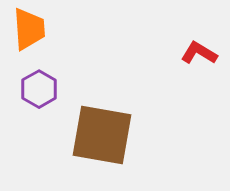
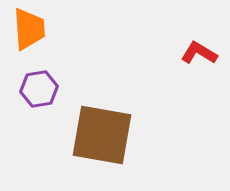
purple hexagon: rotated 21 degrees clockwise
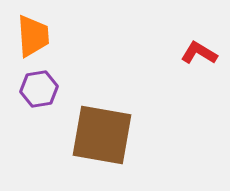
orange trapezoid: moved 4 px right, 7 px down
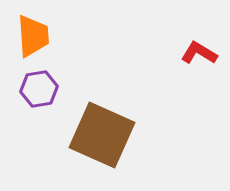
brown square: rotated 14 degrees clockwise
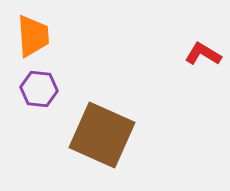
red L-shape: moved 4 px right, 1 px down
purple hexagon: rotated 15 degrees clockwise
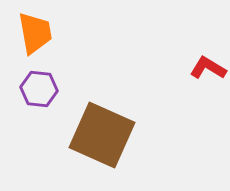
orange trapezoid: moved 2 px right, 3 px up; rotated 6 degrees counterclockwise
red L-shape: moved 5 px right, 14 px down
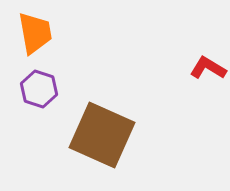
purple hexagon: rotated 12 degrees clockwise
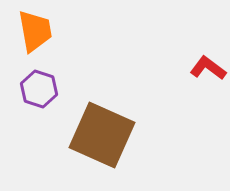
orange trapezoid: moved 2 px up
red L-shape: rotated 6 degrees clockwise
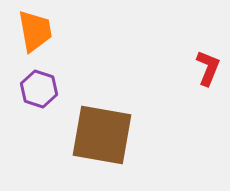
red L-shape: rotated 75 degrees clockwise
brown square: rotated 14 degrees counterclockwise
